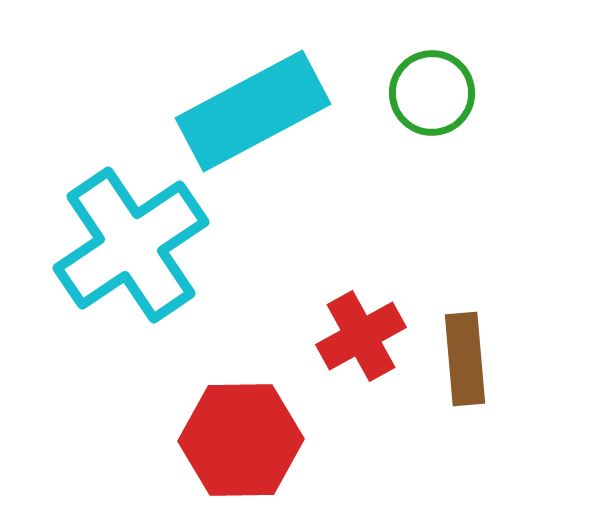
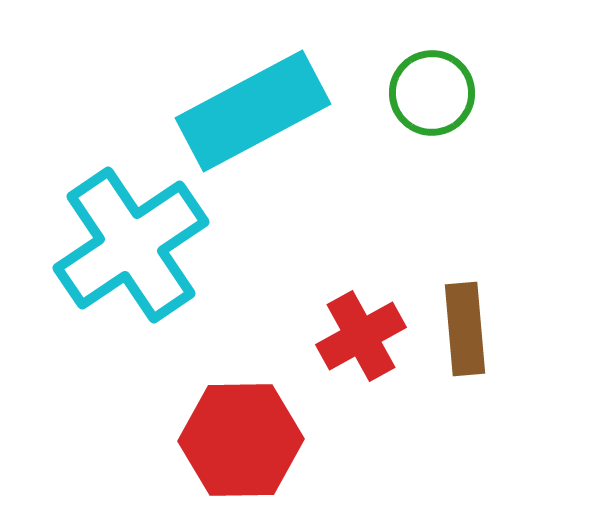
brown rectangle: moved 30 px up
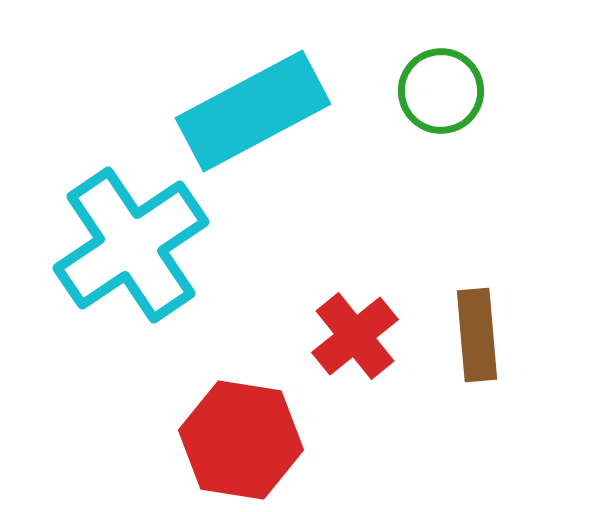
green circle: moved 9 px right, 2 px up
brown rectangle: moved 12 px right, 6 px down
red cross: moved 6 px left; rotated 10 degrees counterclockwise
red hexagon: rotated 10 degrees clockwise
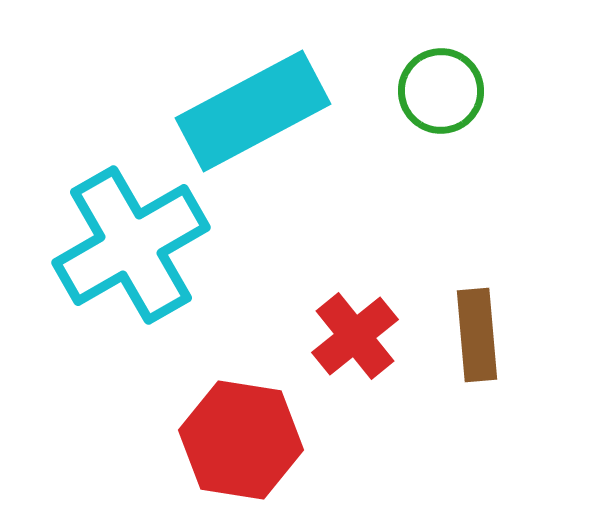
cyan cross: rotated 4 degrees clockwise
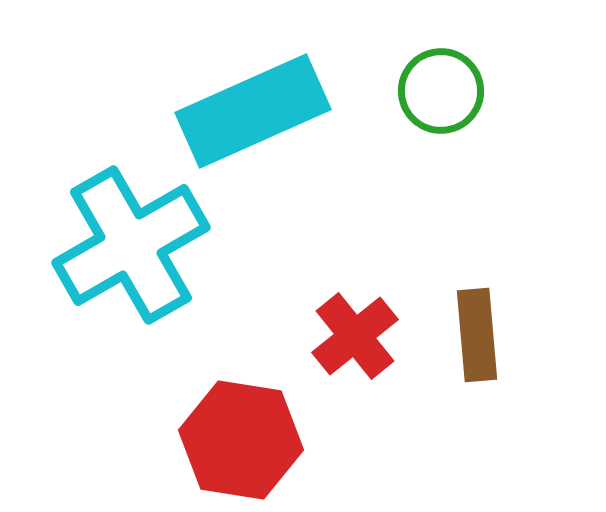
cyan rectangle: rotated 4 degrees clockwise
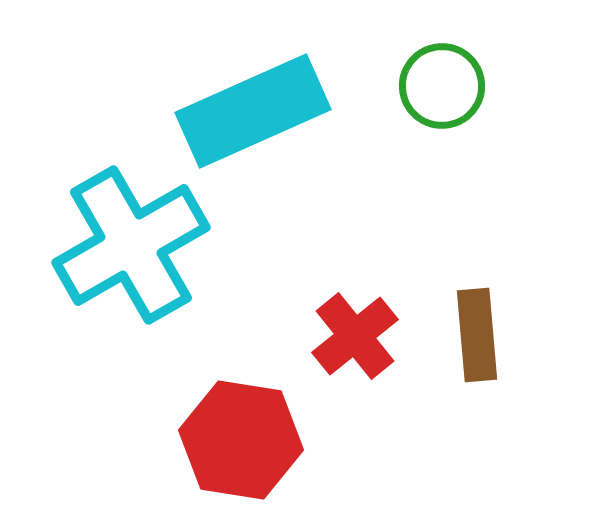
green circle: moved 1 px right, 5 px up
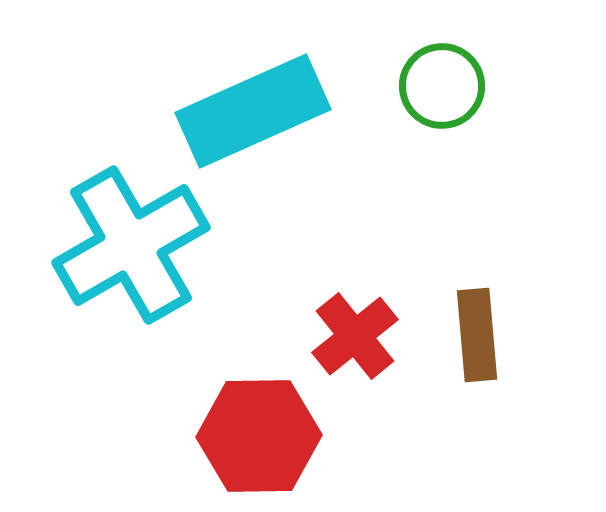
red hexagon: moved 18 px right, 4 px up; rotated 10 degrees counterclockwise
